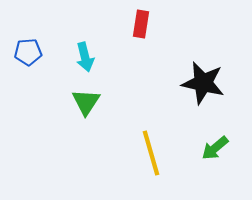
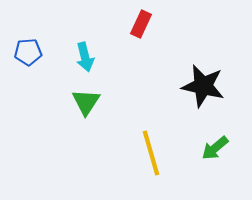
red rectangle: rotated 16 degrees clockwise
black star: moved 3 px down
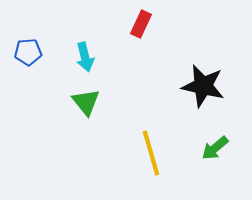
green triangle: rotated 12 degrees counterclockwise
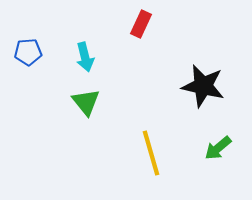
green arrow: moved 3 px right
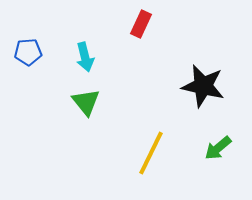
yellow line: rotated 42 degrees clockwise
